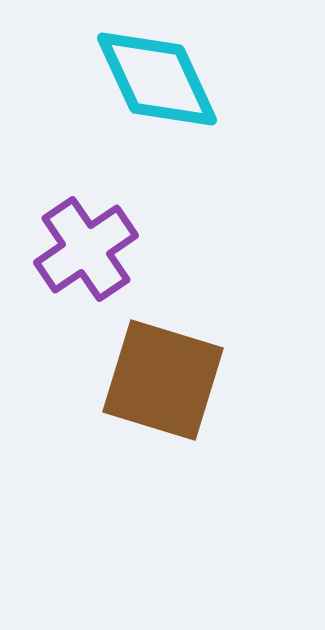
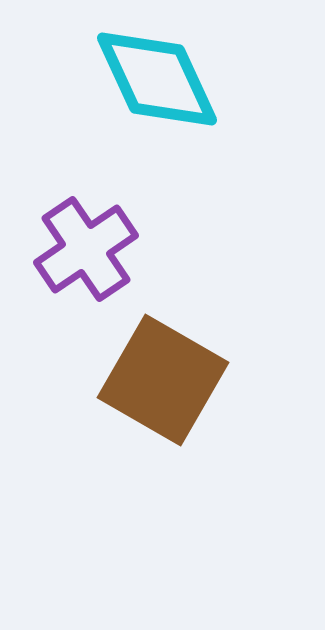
brown square: rotated 13 degrees clockwise
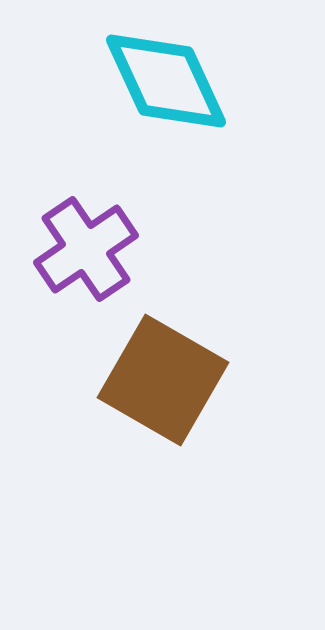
cyan diamond: moved 9 px right, 2 px down
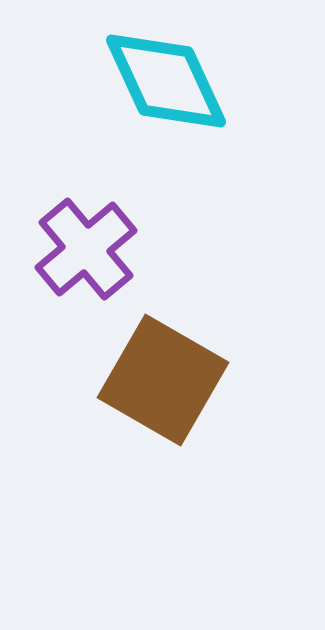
purple cross: rotated 6 degrees counterclockwise
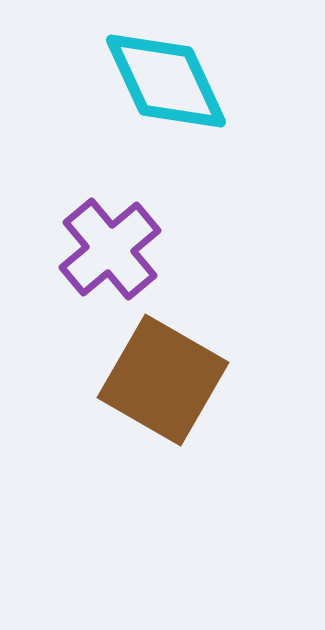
purple cross: moved 24 px right
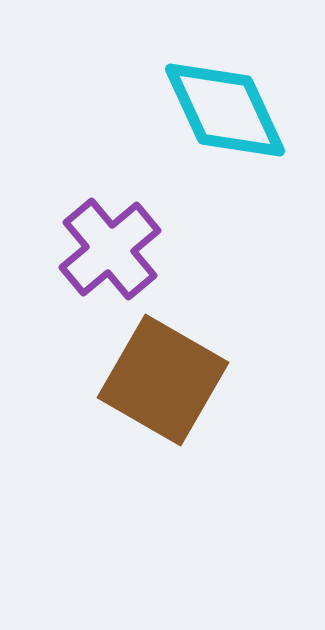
cyan diamond: moved 59 px right, 29 px down
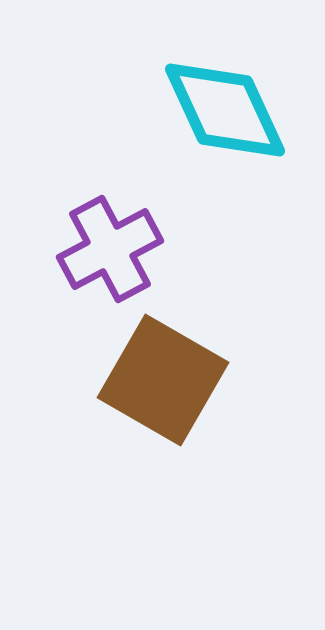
purple cross: rotated 12 degrees clockwise
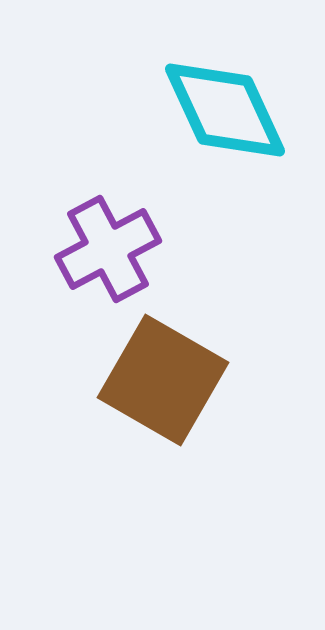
purple cross: moved 2 px left
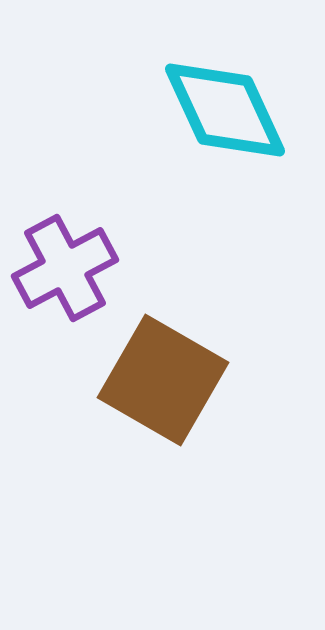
purple cross: moved 43 px left, 19 px down
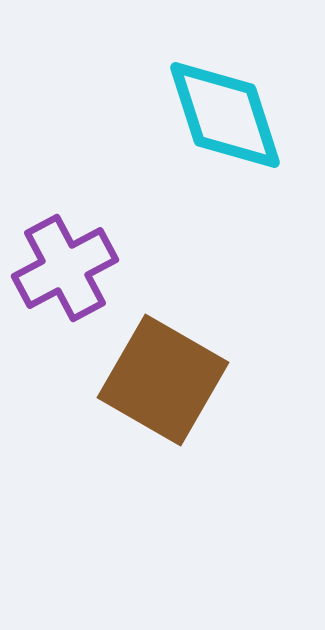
cyan diamond: moved 5 px down; rotated 7 degrees clockwise
